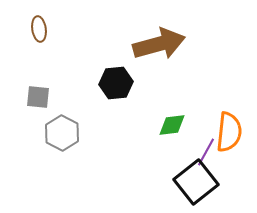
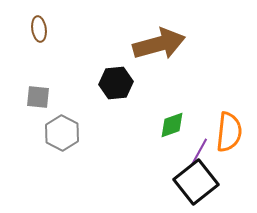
green diamond: rotated 12 degrees counterclockwise
purple line: moved 7 px left
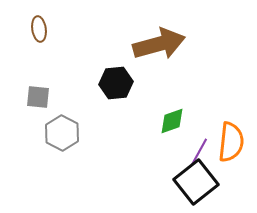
green diamond: moved 4 px up
orange semicircle: moved 2 px right, 10 px down
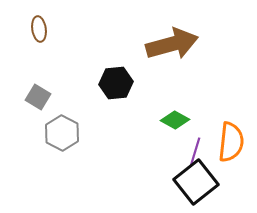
brown arrow: moved 13 px right
gray square: rotated 25 degrees clockwise
green diamond: moved 3 px right, 1 px up; rotated 48 degrees clockwise
purple line: moved 4 px left; rotated 12 degrees counterclockwise
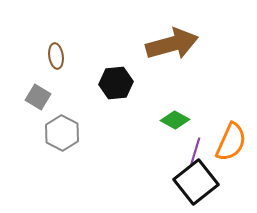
brown ellipse: moved 17 px right, 27 px down
orange semicircle: rotated 18 degrees clockwise
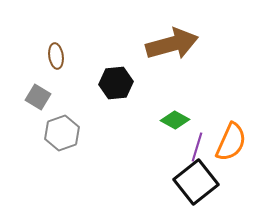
gray hexagon: rotated 12 degrees clockwise
purple line: moved 2 px right, 5 px up
